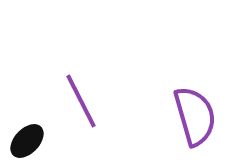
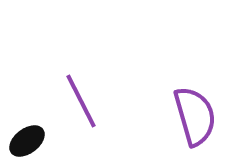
black ellipse: rotated 9 degrees clockwise
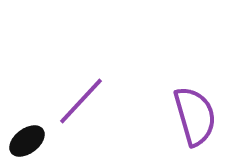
purple line: rotated 70 degrees clockwise
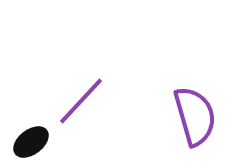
black ellipse: moved 4 px right, 1 px down
